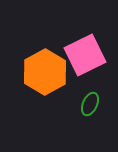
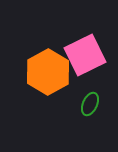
orange hexagon: moved 3 px right
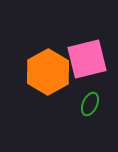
pink square: moved 2 px right, 4 px down; rotated 12 degrees clockwise
